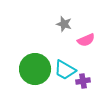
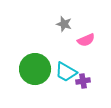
cyan trapezoid: moved 1 px right, 2 px down
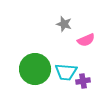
cyan trapezoid: rotated 25 degrees counterclockwise
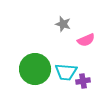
gray star: moved 1 px left
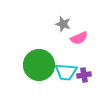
pink semicircle: moved 7 px left, 2 px up
green circle: moved 4 px right, 4 px up
purple cross: moved 1 px right, 6 px up
